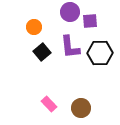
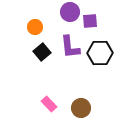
orange circle: moved 1 px right
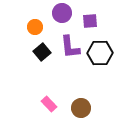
purple circle: moved 8 px left, 1 px down
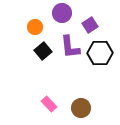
purple square: moved 4 px down; rotated 28 degrees counterclockwise
black square: moved 1 px right, 1 px up
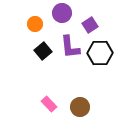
orange circle: moved 3 px up
brown circle: moved 1 px left, 1 px up
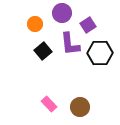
purple square: moved 2 px left
purple L-shape: moved 3 px up
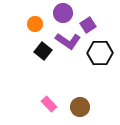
purple circle: moved 1 px right
purple L-shape: moved 2 px left, 3 px up; rotated 50 degrees counterclockwise
black square: rotated 12 degrees counterclockwise
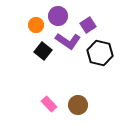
purple circle: moved 5 px left, 3 px down
orange circle: moved 1 px right, 1 px down
black hexagon: rotated 15 degrees clockwise
brown circle: moved 2 px left, 2 px up
